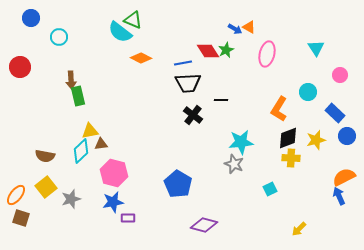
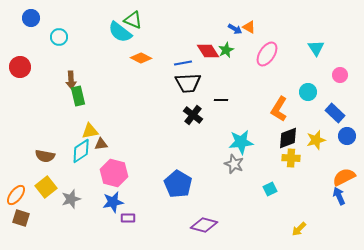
pink ellipse at (267, 54): rotated 20 degrees clockwise
cyan diamond at (81, 151): rotated 10 degrees clockwise
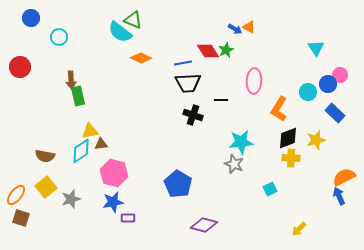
pink ellipse at (267, 54): moved 13 px left, 27 px down; rotated 30 degrees counterclockwise
black cross at (193, 115): rotated 18 degrees counterclockwise
blue circle at (347, 136): moved 19 px left, 52 px up
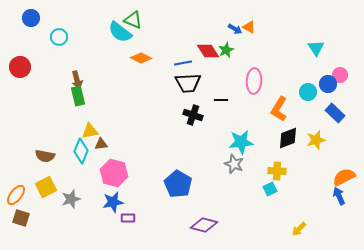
brown arrow at (71, 80): moved 6 px right; rotated 12 degrees counterclockwise
cyan diamond at (81, 151): rotated 35 degrees counterclockwise
yellow cross at (291, 158): moved 14 px left, 13 px down
yellow square at (46, 187): rotated 10 degrees clockwise
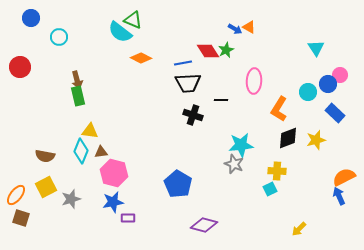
yellow triangle at (90, 131): rotated 18 degrees clockwise
cyan star at (241, 142): moved 3 px down
brown triangle at (101, 144): moved 8 px down
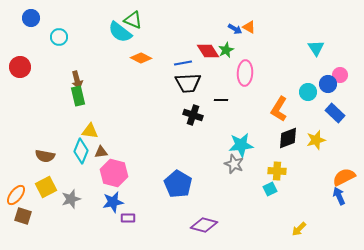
pink ellipse at (254, 81): moved 9 px left, 8 px up
brown square at (21, 218): moved 2 px right, 2 px up
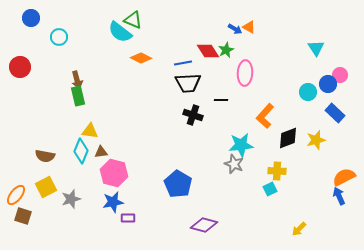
orange L-shape at (279, 109): moved 14 px left, 7 px down; rotated 10 degrees clockwise
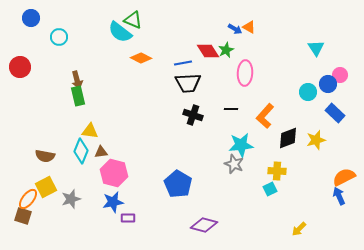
black line at (221, 100): moved 10 px right, 9 px down
orange ellipse at (16, 195): moved 12 px right, 4 px down
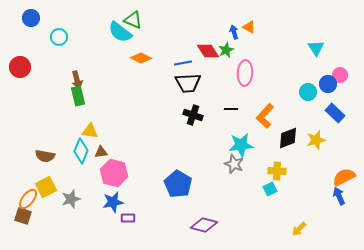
blue arrow at (235, 29): moved 1 px left, 3 px down; rotated 136 degrees counterclockwise
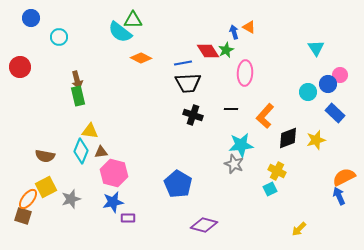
green triangle at (133, 20): rotated 24 degrees counterclockwise
yellow cross at (277, 171): rotated 24 degrees clockwise
